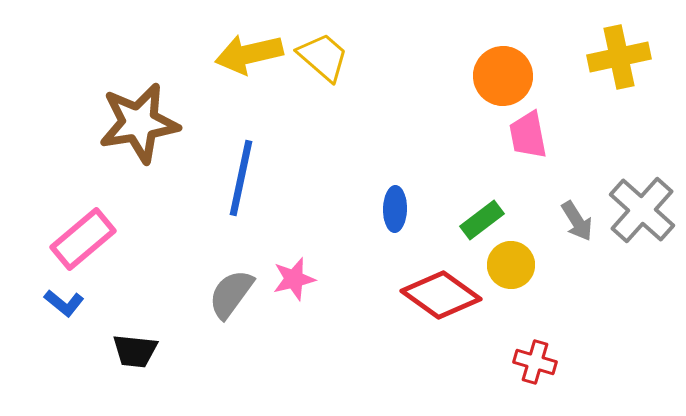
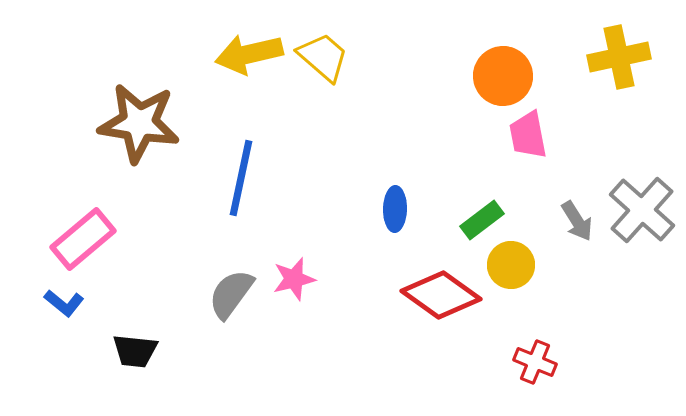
brown star: rotated 18 degrees clockwise
red cross: rotated 6 degrees clockwise
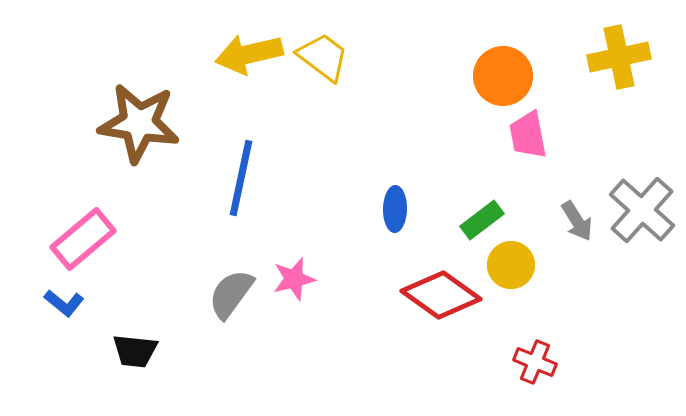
yellow trapezoid: rotated 4 degrees counterclockwise
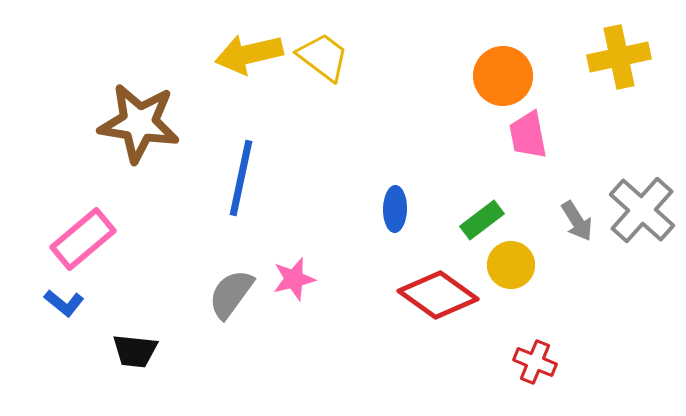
red diamond: moved 3 px left
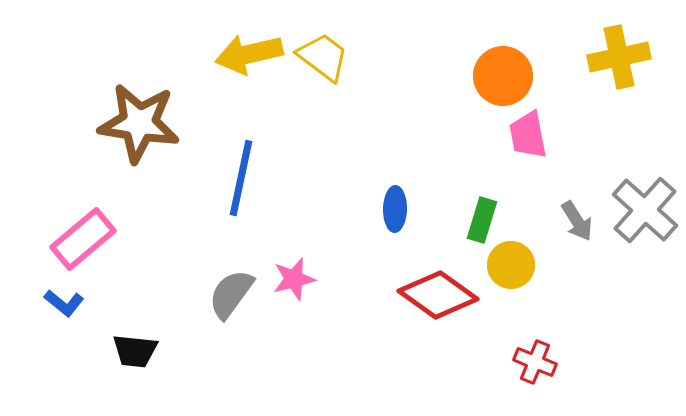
gray cross: moved 3 px right
green rectangle: rotated 36 degrees counterclockwise
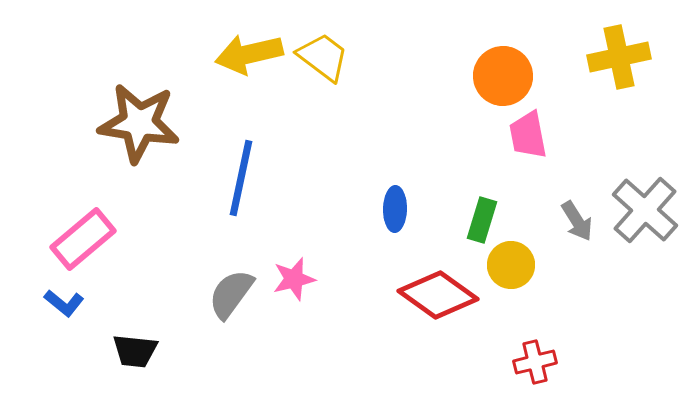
red cross: rotated 36 degrees counterclockwise
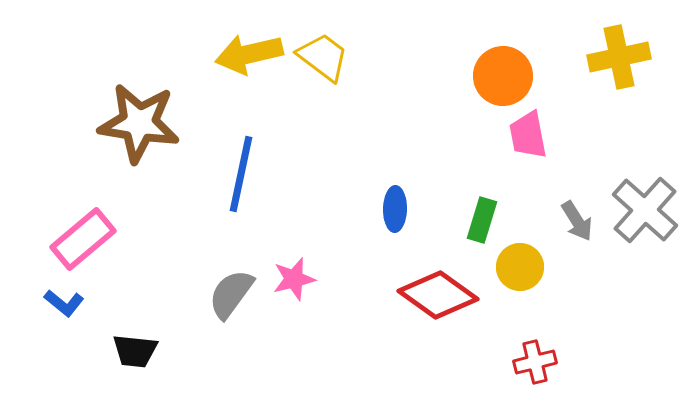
blue line: moved 4 px up
yellow circle: moved 9 px right, 2 px down
